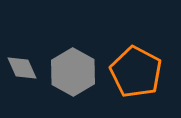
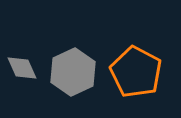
gray hexagon: rotated 6 degrees clockwise
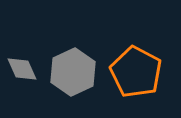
gray diamond: moved 1 px down
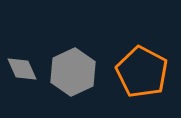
orange pentagon: moved 6 px right
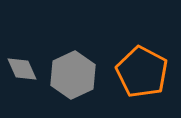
gray hexagon: moved 3 px down
